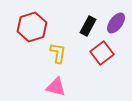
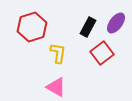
black rectangle: moved 1 px down
pink triangle: rotated 15 degrees clockwise
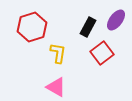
purple ellipse: moved 3 px up
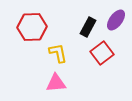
red hexagon: rotated 16 degrees clockwise
yellow L-shape: rotated 20 degrees counterclockwise
pink triangle: moved 4 px up; rotated 35 degrees counterclockwise
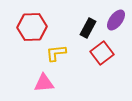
black rectangle: moved 1 px down
yellow L-shape: moved 2 px left; rotated 85 degrees counterclockwise
pink triangle: moved 12 px left
